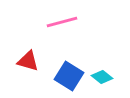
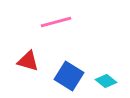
pink line: moved 6 px left
cyan diamond: moved 4 px right, 4 px down
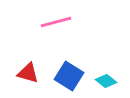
red triangle: moved 12 px down
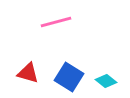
blue square: moved 1 px down
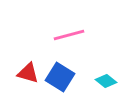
pink line: moved 13 px right, 13 px down
blue square: moved 9 px left
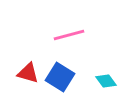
cyan diamond: rotated 15 degrees clockwise
